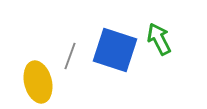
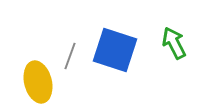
green arrow: moved 15 px right, 4 px down
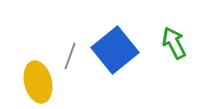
blue square: rotated 33 degrees clockwise
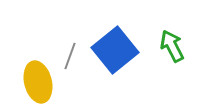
green arrow: moved 2 px left, 3 px down
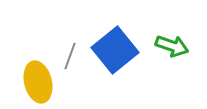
green arrow: rotated 136 degrees clockwise
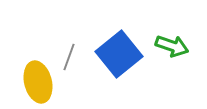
blue square: moved 4 px right, 4 px down
gray line: moved 1 px left, 1 px down
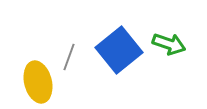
green arrow: moved 3 px left, 2 px up
blue square: moved 4 px up
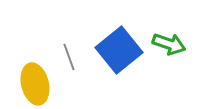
gray line: rotated 40 degrees counterclockwise
yellow ellipse: moved 3 px left, 2 px down
